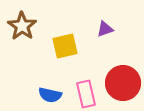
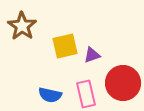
purple triangle: moved 13 px left, 26 px down
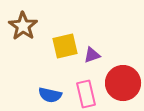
brown star: moved 1 px right
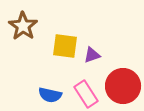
yellow square: rotated 20 degrees clockwise
red circle: moved 3 px down
pink rectangle: rotated 20 degrees counterclockwise
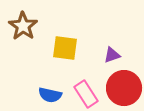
yellow square: moved 2 px down
purple triangle: moved 20 px right
red circle: moved 1 px right, 2 px down
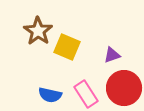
brown star: moved 15 px right, 5 px down
yellow square: moved 2 px right, 1 px up; rotated 16 degrees clockwise
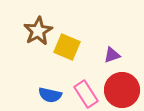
brown star: rotated 8 degrees clockwise
red circle: moved 2 px left, 2 px down
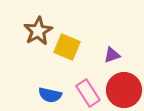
red circle: moved 2 px right
pink rectangle: moved 2 px right, 1 px up
